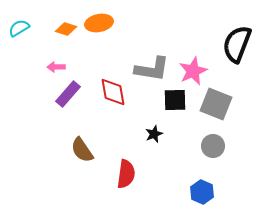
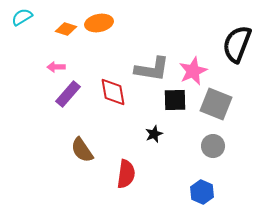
cyan semicircle: moved 3 px right, 11 px up
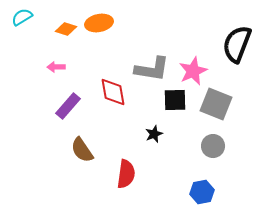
purple rectangle: moved 12 px down
blue hexagon: rotated 25 degrees clockwise
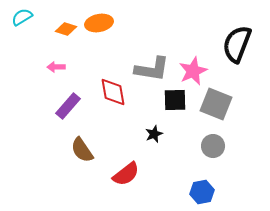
red semicircle: rotated 44 degrees clockwise
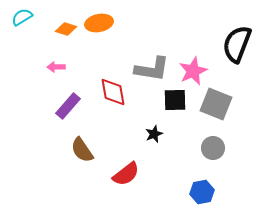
gray circle: moved 2 px down
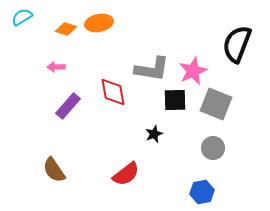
brown semicircle: moved 28 px left, 20 px down
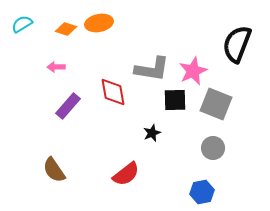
cyan semicircle: moved 7 px down
black star: moved 2 px left, 1 px up
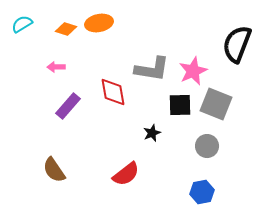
black square: moved 5 px right, 5 px down
gray circle: moved 6 px left, 2 px up
